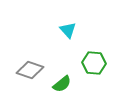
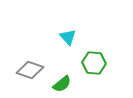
cyan triangle: moved 7 px down
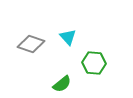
gray diamond: moved 1 px right, 26 px up
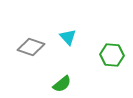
gray diamond: moved 3 px down
green hexagon: moved 18 px right, 8 px up
